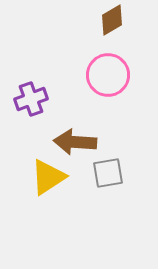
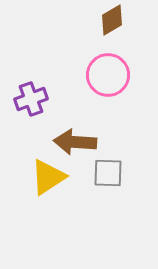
gray square: rotated 12 degrees clockwise
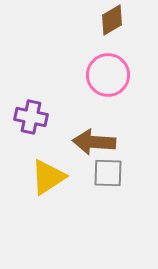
purple cross: moved 18 px down; rotated 32 degrees clockwise
brown arrow: moved 19 px right
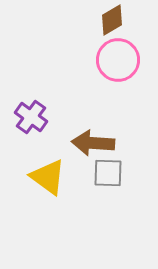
pink circle: moved 10 px right, 15 px up
purple cross: rotated 24 degrees clockwise
brown arrow: moved 1 px left, 1 px down
yellow triangle: rotated 51 degrees counterclockwise
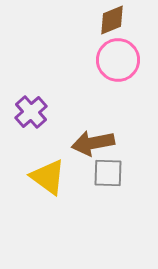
brown diamond: rotated 8 degrees clockwise
purple cross: moved 5 px up; rotated 12 degrees clockwise
brown arrow: rotated 15 degrees counterclockwise
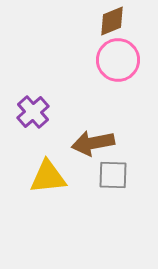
brown diamond: moved 1 px down
purple cross: moved 2 px right
gray square: moved 5 px right, 2 px down
yellow triangle: rotated 42 degrees counterclockwise
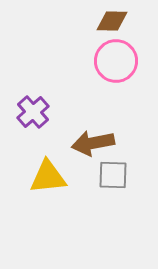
brown diamond: rotated 24 degrees clockwise
pink circle: moved 2 px left, 1 px down
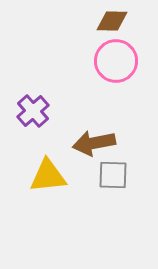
purple cross: moved 1 px up
brown arrow: moved 1 px right
yellow triangle: moved 1 px up
